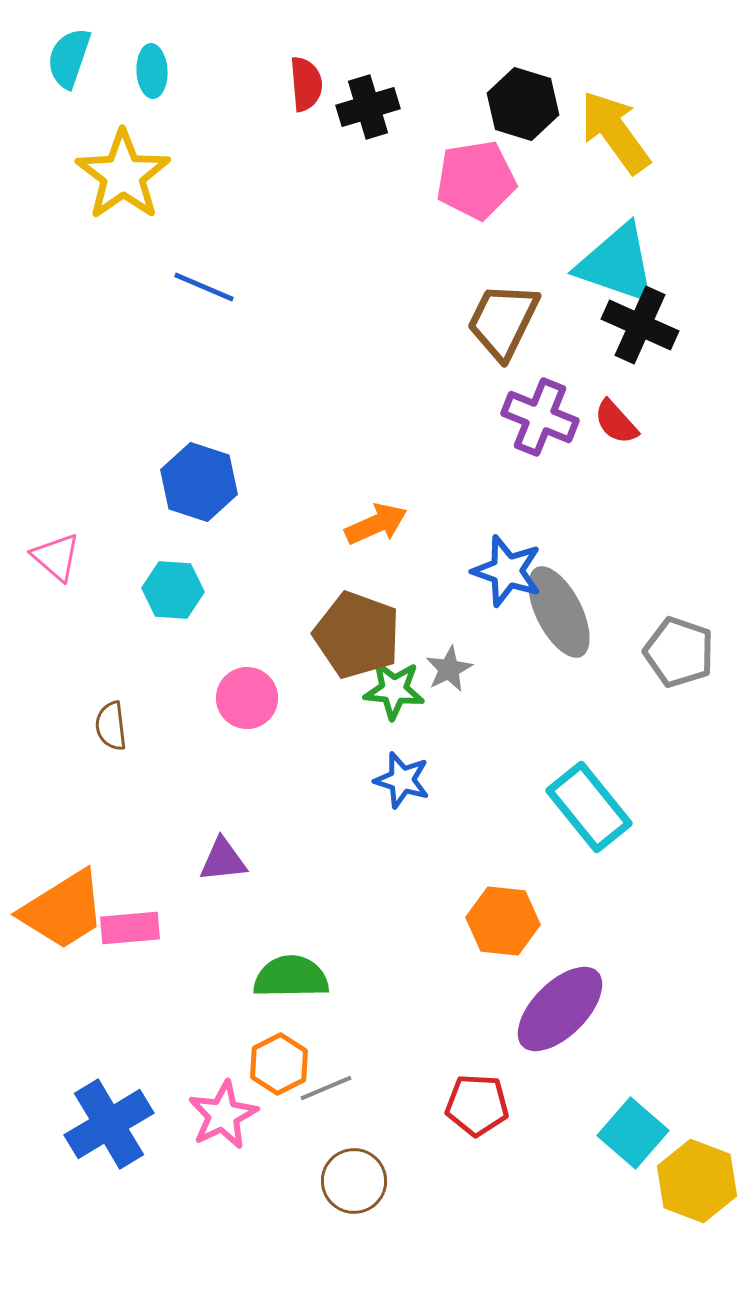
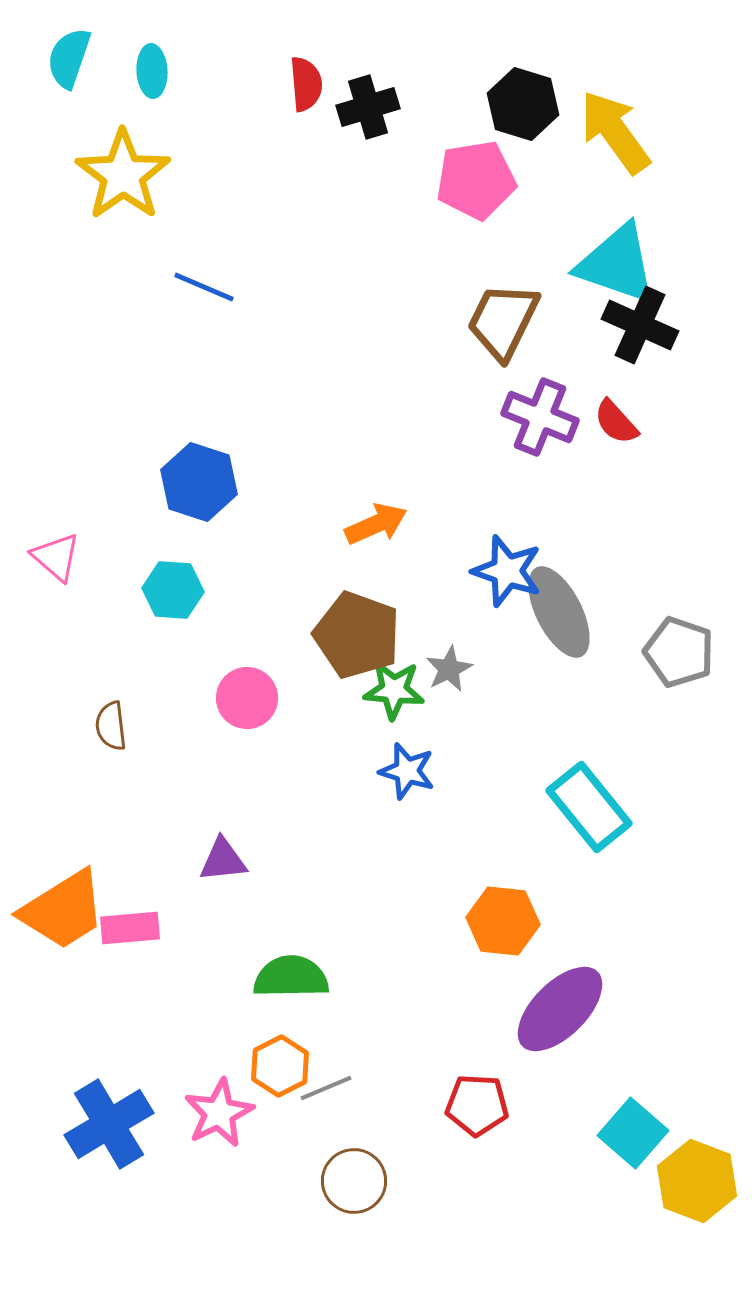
blue star at (402, 780): moved 5 px right, 9 px up
orange hexagon at (279, 1064): moved 1 px right, 2 px down
pink star at (223, 1115): moved 4 px left, 2 px up
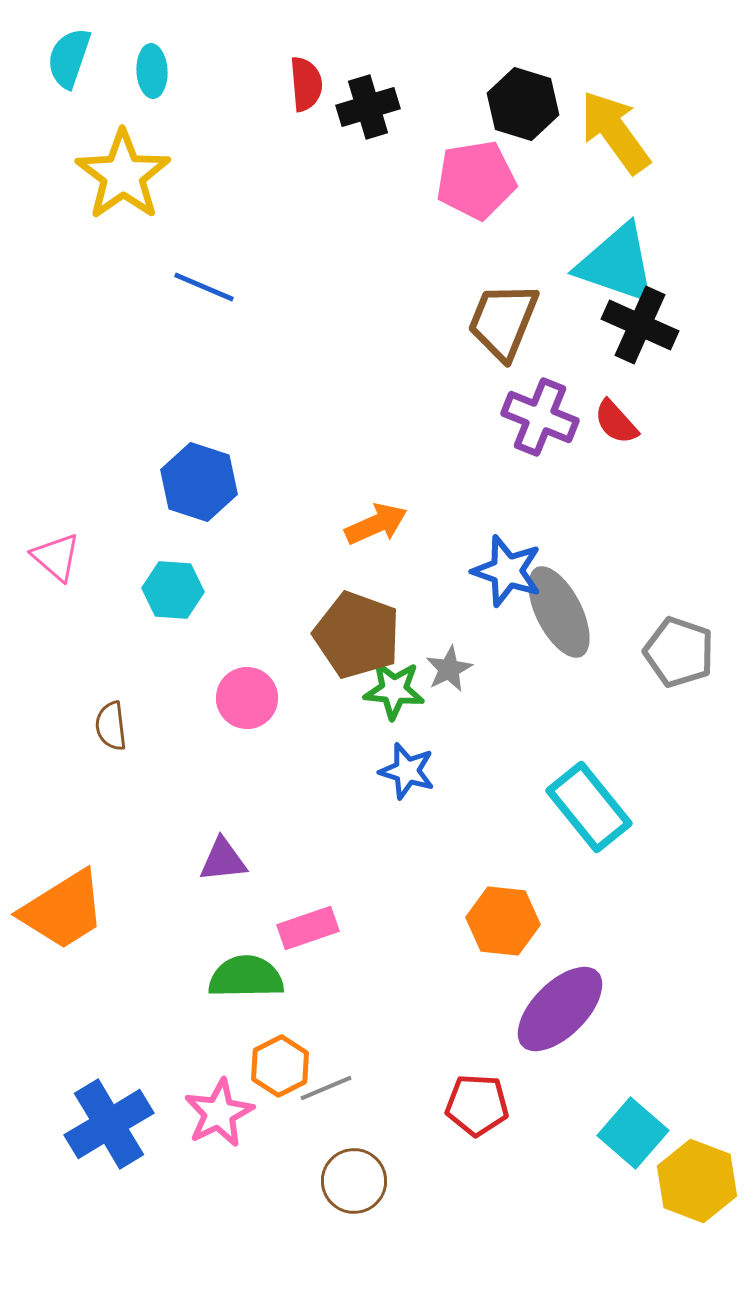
brown trapezoid at (503, 321): rotated 4 degrees counterclockwise
pink rectangle at (130, 928): moved 178 px right; rotated 14 degrees counterclockwise
green semicircle at (291, 977): moved 45 px left
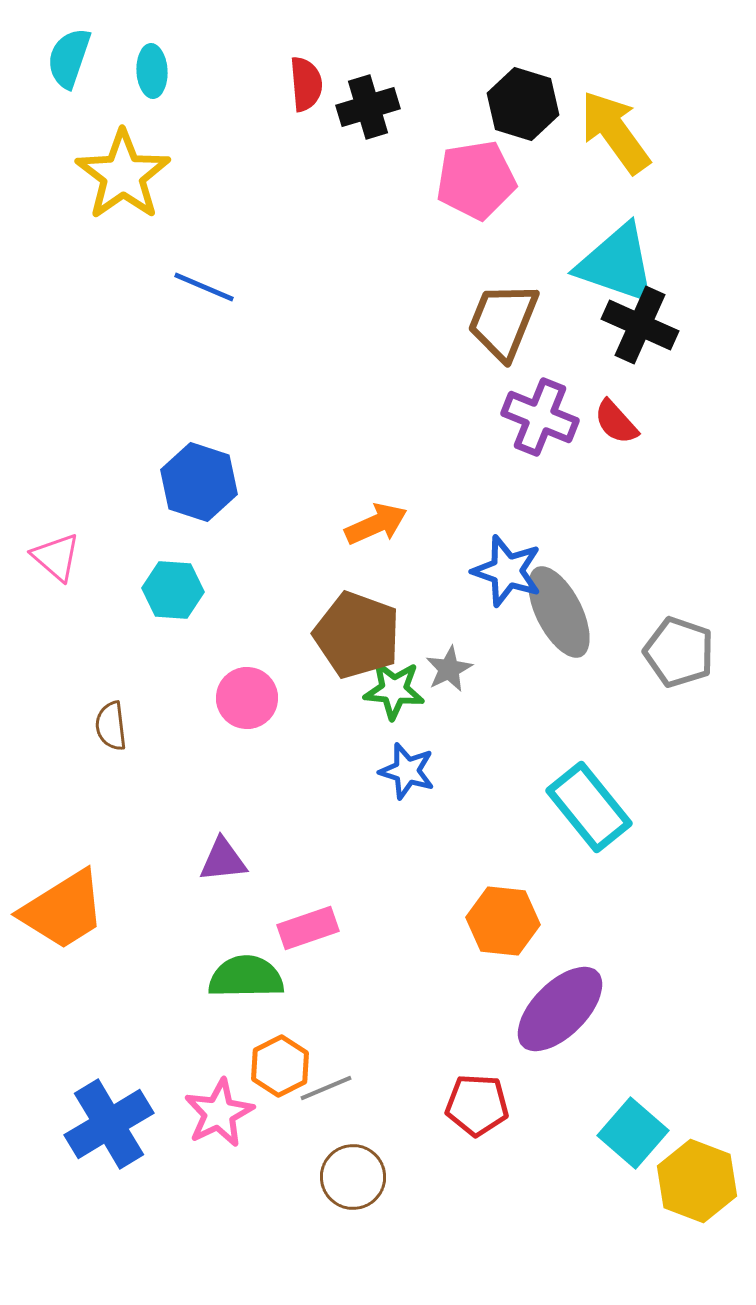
brown circle at (354, 1181): moved 1 px left, 4 px up
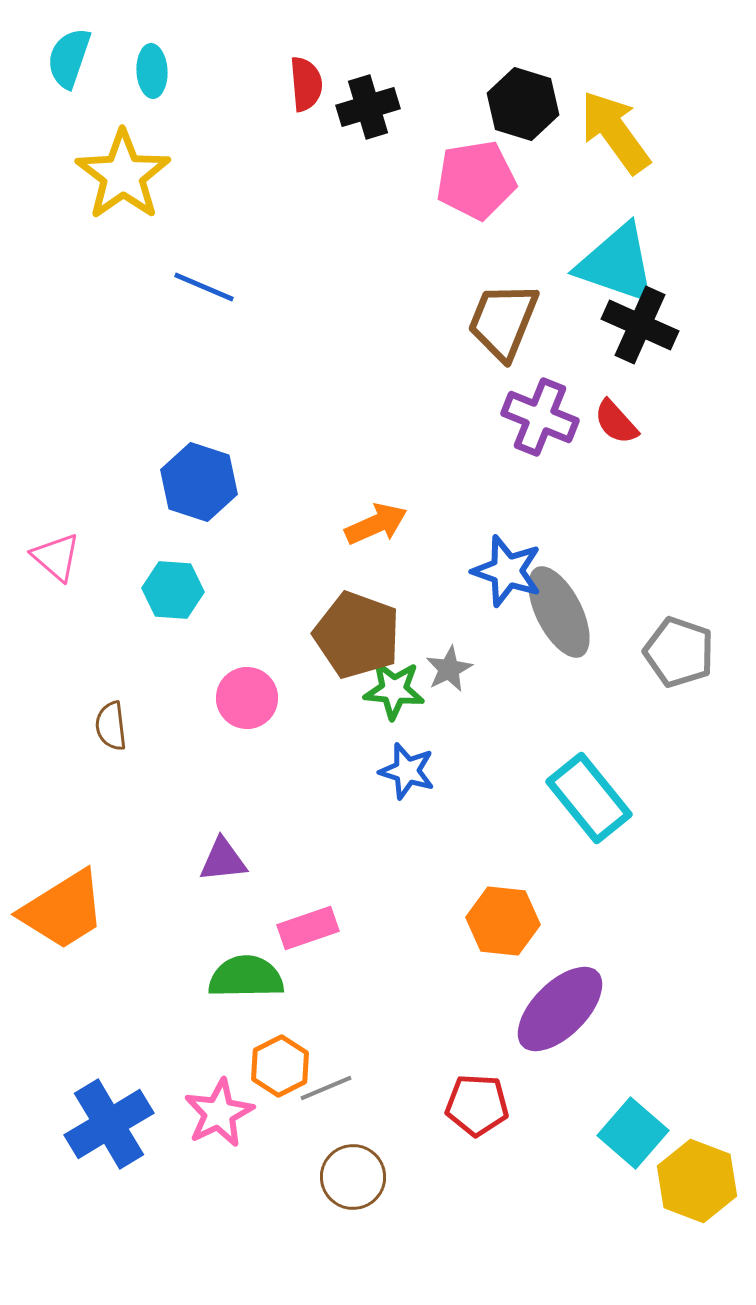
cyan rectangle at (589, 807): moved 9 px up
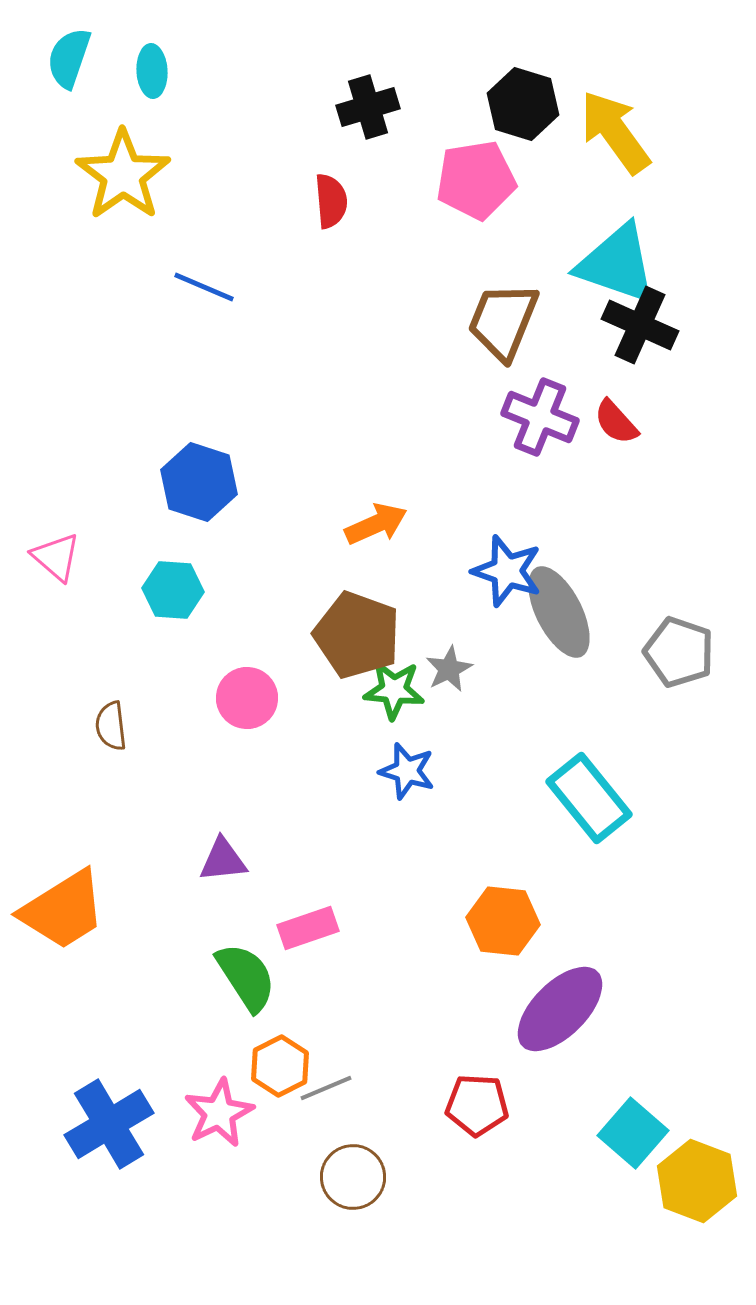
red semicircle at (306, 84): moved 25 px right, 117 px down
green semicircle at (246, 977): rotated 58 degrees clockwise
